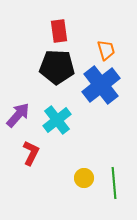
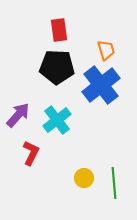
red rectangle: moved 1 px up
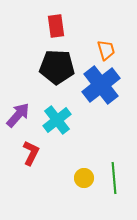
red rectangle: moved 3 px left, 4 px up
green line: moved 5 px up
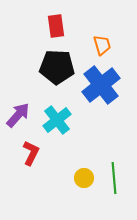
orange trapezoid: moved 4 px left, 5 px up
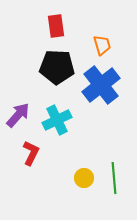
cyan cross: rotated 12 degrees clockwise
